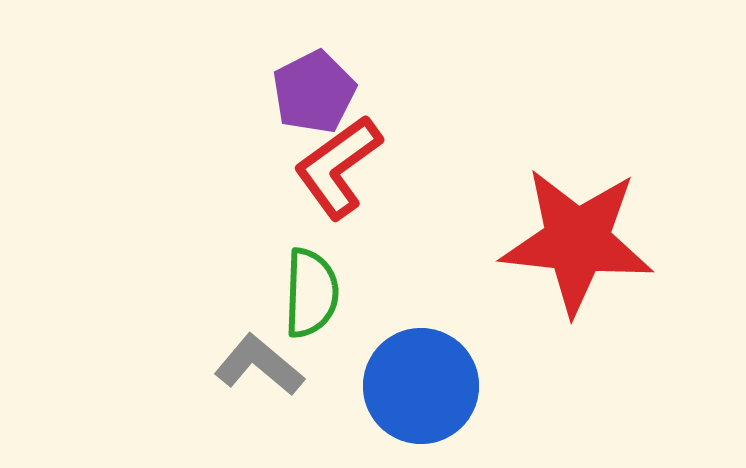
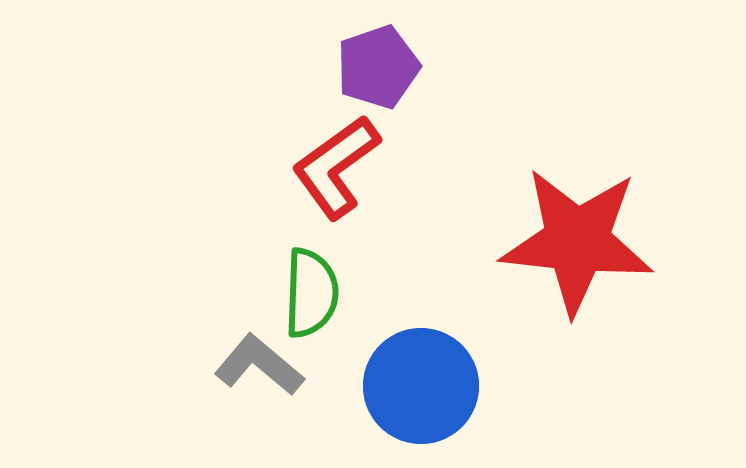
purple pentagon: moved 64 px right, 25 px up; rotated 8 degrees clockwise
red L-shape: moved 2 px left
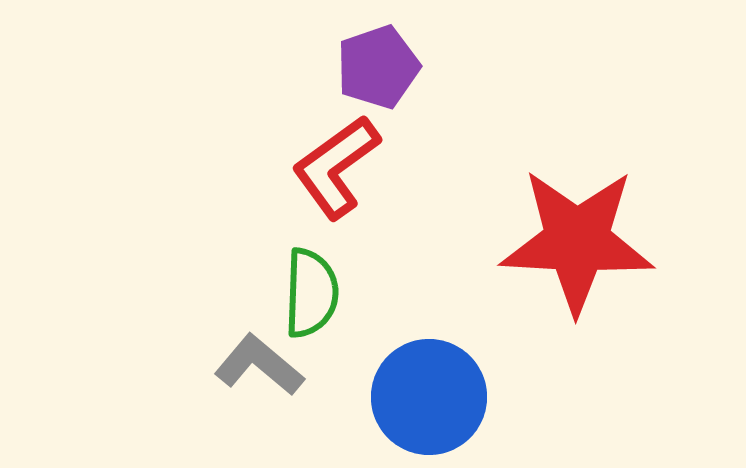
red star: rotated 3 degrees counterclockwise
blue circle: moved 8 px right, 11 px down
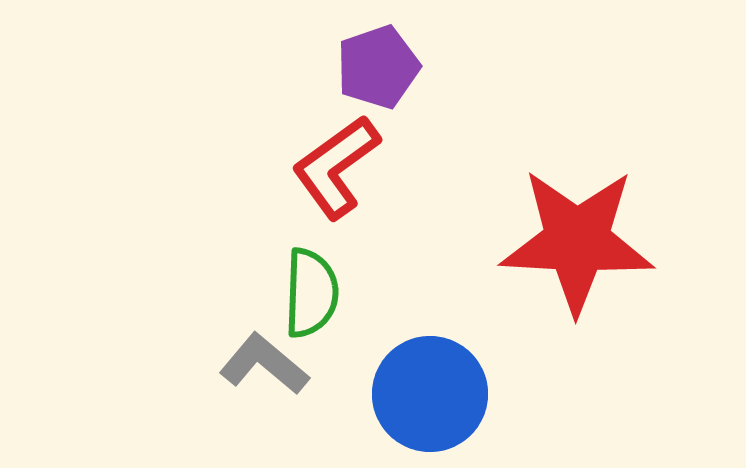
gray L-shape: moved 5 px right, 1 px up
blue circle: moved 1 px right, 3 px up
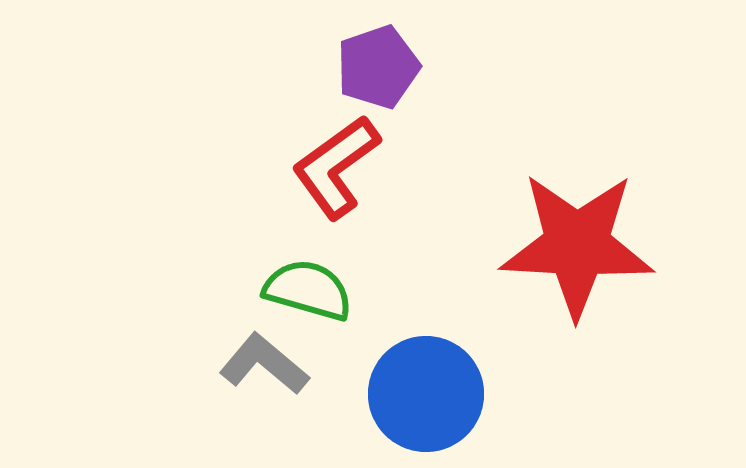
red star: moved 4 px down
green semicircle: moved 3 px left, 3 px up; rotated 76 degrees counterclockwise
blue circle: moved 4 px left
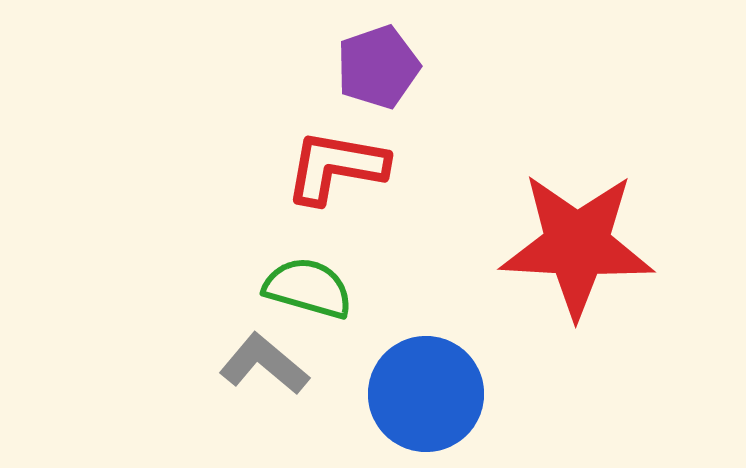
red L-shape: rotated 46 degrees clockwise
green semicircle: moved 2 px up
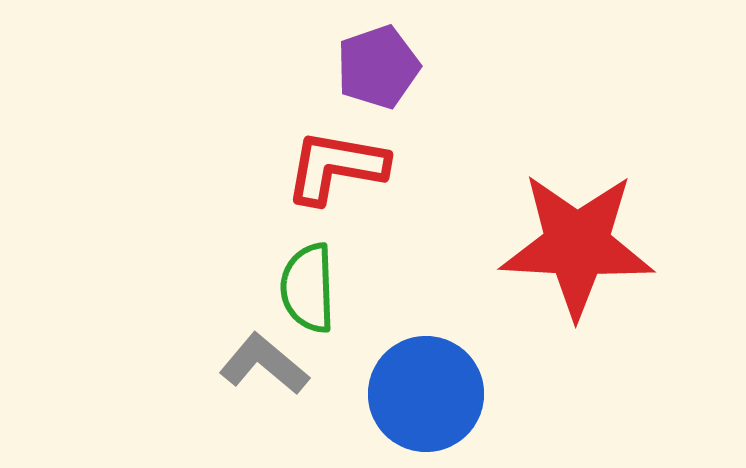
green semicircle: rotated 108 degrees counterclockwise
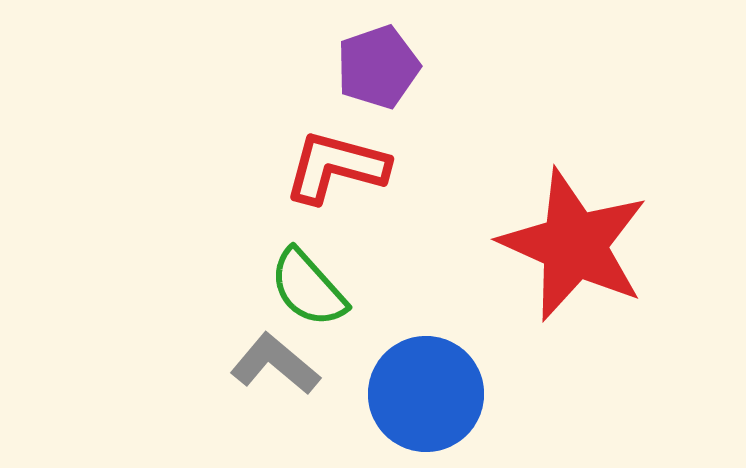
red L-shape: rotated 5 degrees clockwise
red star: moved 3 px left; rotated 21 degrees clockwise
green semicircle: rotated 40 degrees counterclockwise
gray L-shape: moved 11 px right
